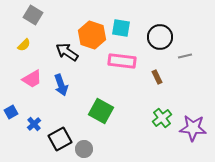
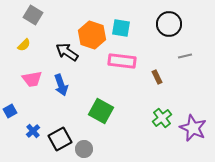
black circle: moved 9 px right, 13 px up
pink trapezoid: rotated 20 degrees clockwise
blue square: moved 1 px left, 1 px up
blue cross: moved 1 px left, 7 px down
purple star: rotated 20 degrees clockwise
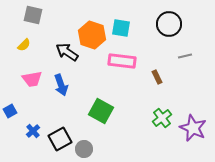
gray square: rotated 18 degrees counterclockwise
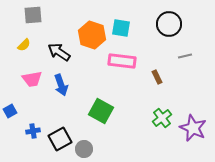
gray square: rotated 18 degrees counterclockwise
black arrow: moved 8 px left
blue cross: rotated 32 degrees clockwise
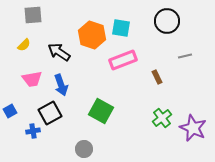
black circle: moved 2 px left, 3 px up
pink rectangle: moved 1 px right, 1 px up; rotated 28 degrees counterclockwise
black square: moved 10 px left, 26 px up
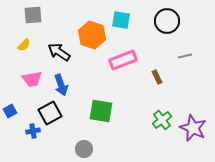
cyan square: moved 8 px up
green square: rotated 20 degrees counterclockwise
green cross: moved 2 px down
